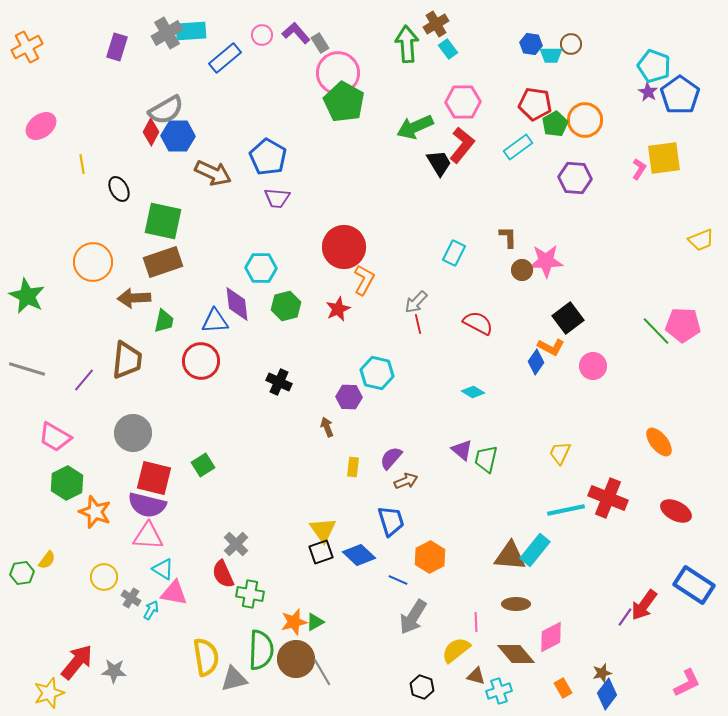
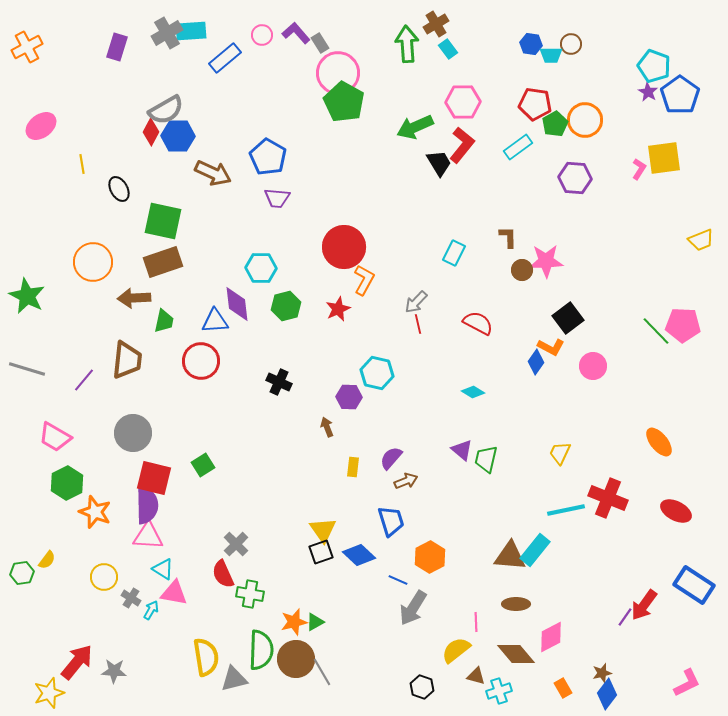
purple semicircle at (147, 505): rotated 105 degrees counterclockwise
gray arrow at (413, 617): moved 9 px up
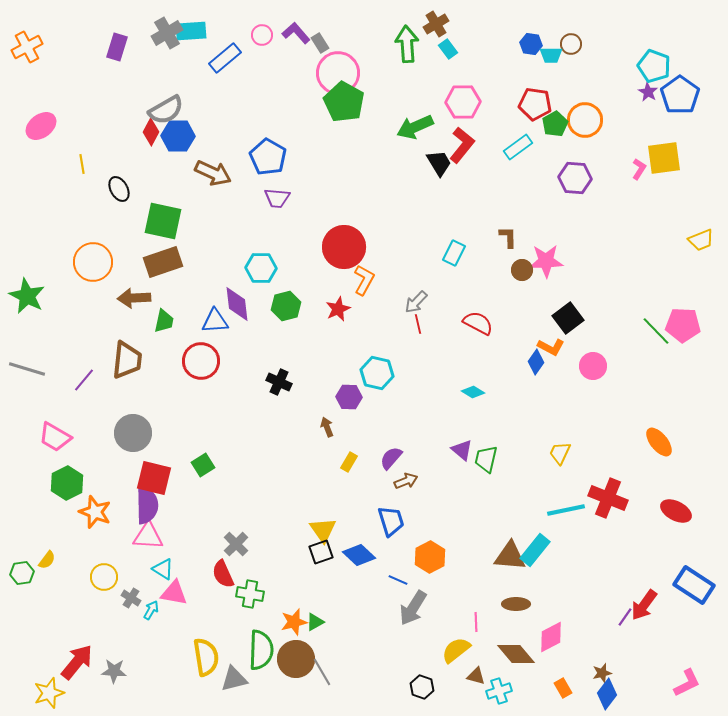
yellow rectangle at (353, 467): moved 4 px left, 5 px up; rotated 24 degrees clockwise
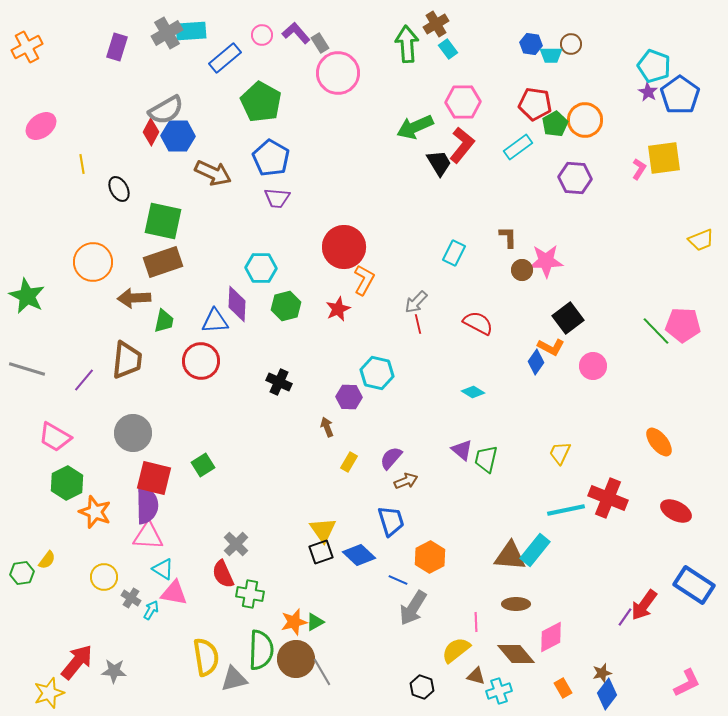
green pentagon at (344, 102): moved 83 px left
blue pentagon at (268, 157): moved 3 px right, 1 px down
purple diamond at (237, 304): rotated 9 degrees clockwise
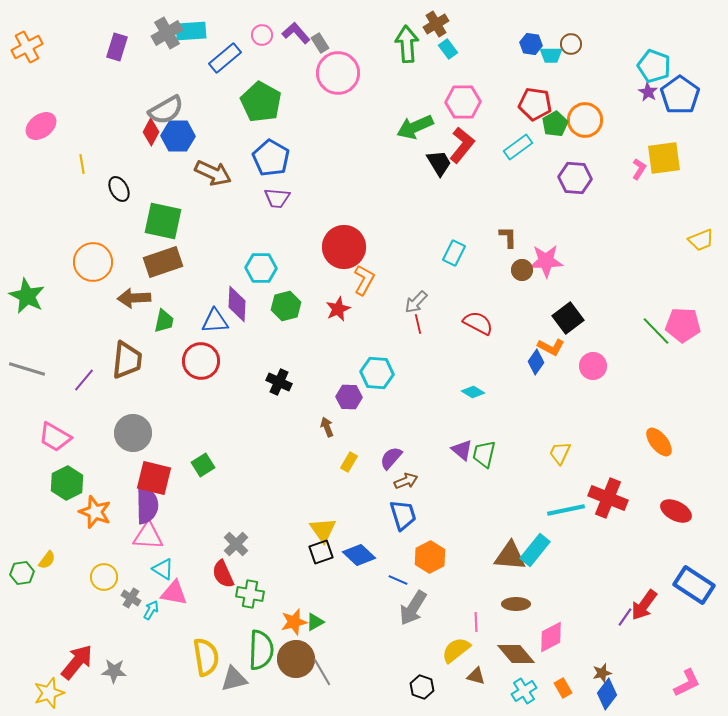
cyan hexagon at (377, 373): rotated 8 degrees counterclockwise
green trapezoid at (486, 459): moved 2 px left, 5 px up
blue trapezoid at (391, 521): moved 12 px right, 6 px up
cyan cross at (499, 691): moved 25 px right; rotated 15 degrees counterclockwise
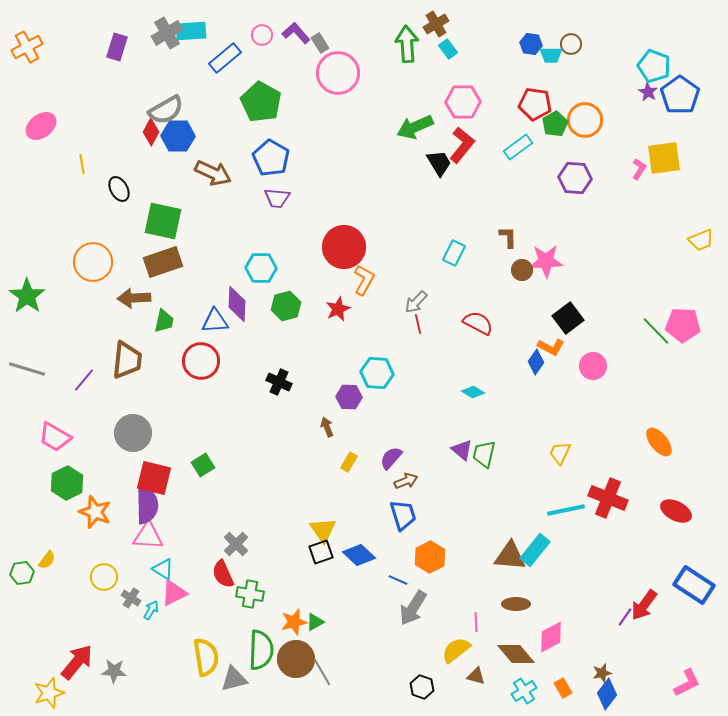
green star at (27, 296): rotated 9 degrees clockwise
pink triangle at (174, 593): rotated 36 degrees counterclockwise
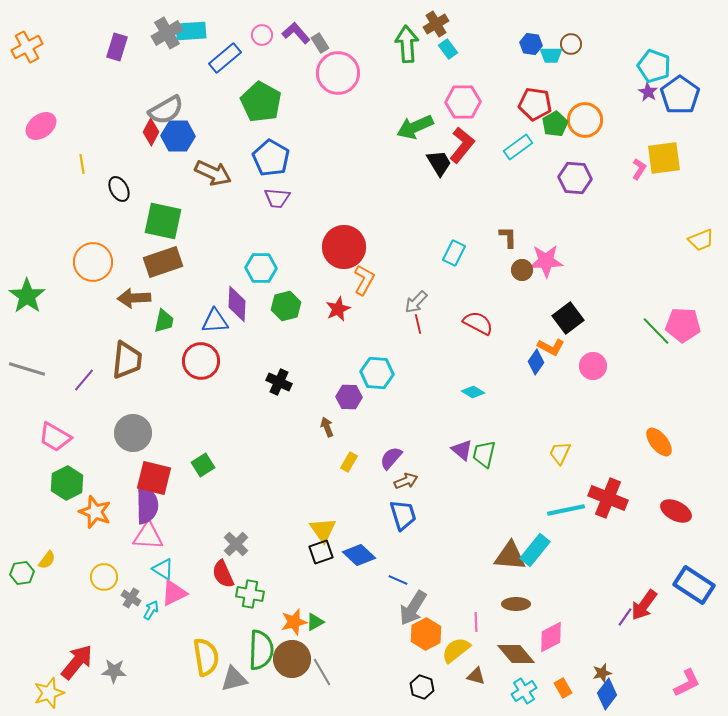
orange hexagon at (430, 557): moved 4 px left, 77 px down
brown circle at (296, 659): moved 4 px left
